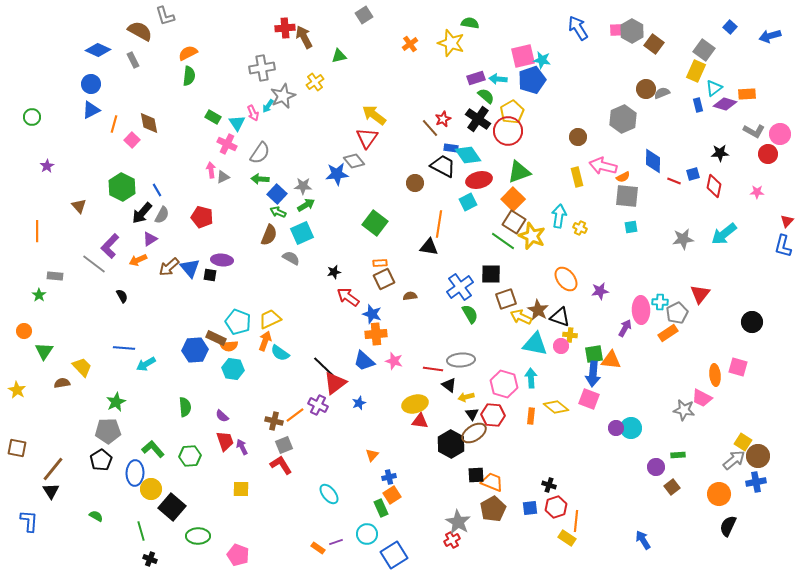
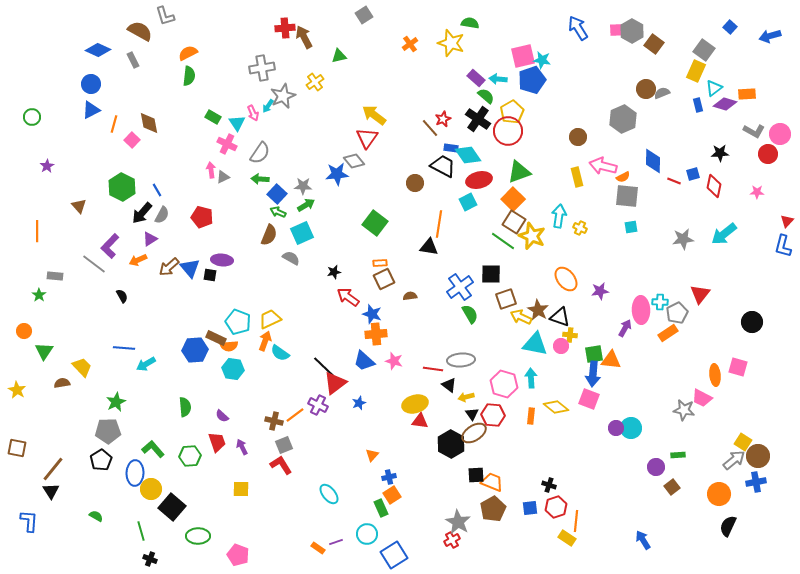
purple rectangle at (476, 78): rotated 60 degrees clockwise
red trapezoid at (225, 441): moved 8 px left, 1 px down
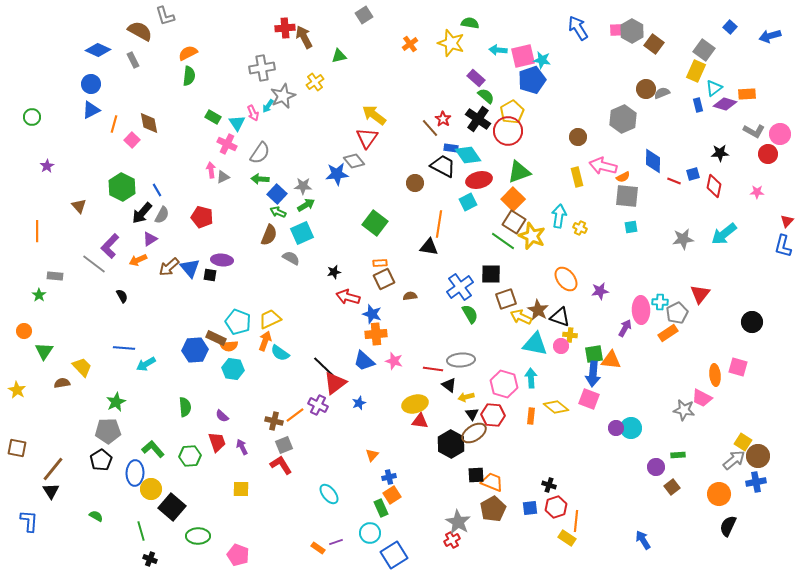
cyan arrow at (498, 79): moved 29 px up
red star at (443, 119): rotated 14 degrees counterclockwise
red arrow at (348, 297): rotated 20 degrees counterclockwise
cyan circle at (367, 534): moved 3 px right, 1 px up
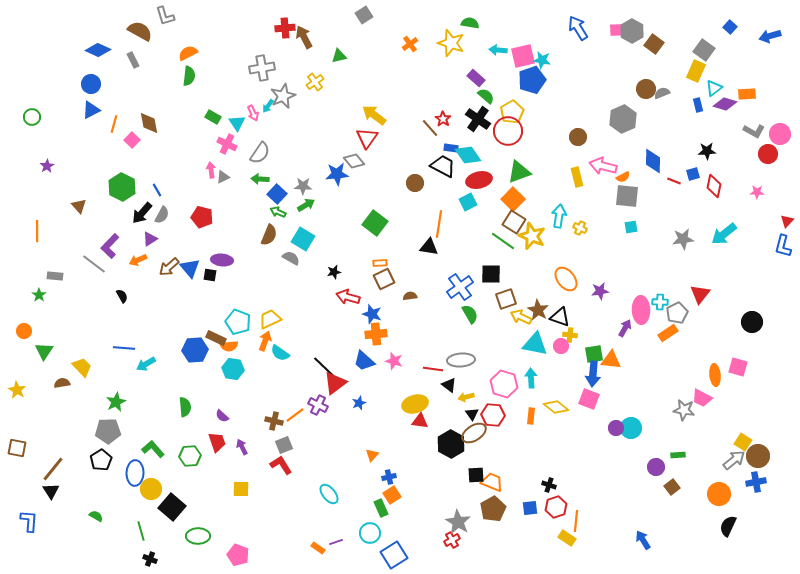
black star at (720, 153): moved 13 px left, 2 px up
cyan square at (302, 233): moved 1 px right, 6 px down; rotated 35 degrees counterclockwise
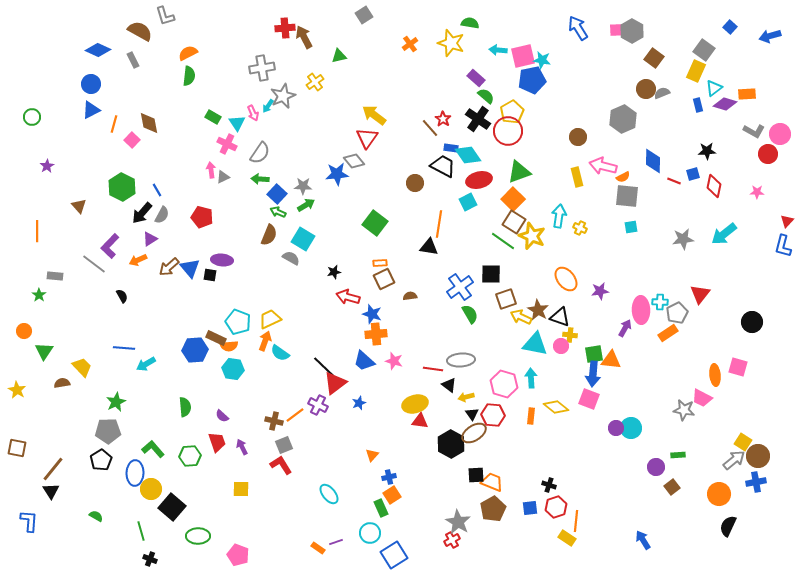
brown square at (654, 44): moved 14 px down
blue pentagon at (532, 80): rotated 8 degrees clockwise
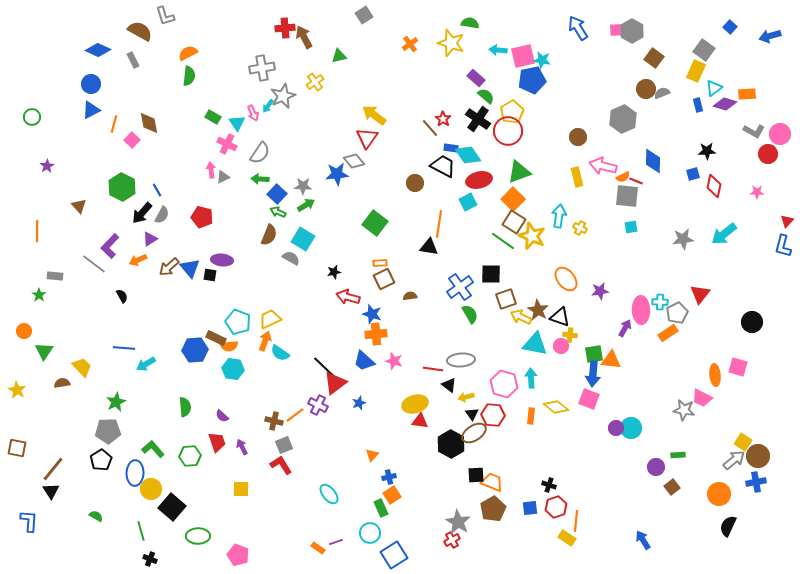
red line at (674, 181): moved 38 px left
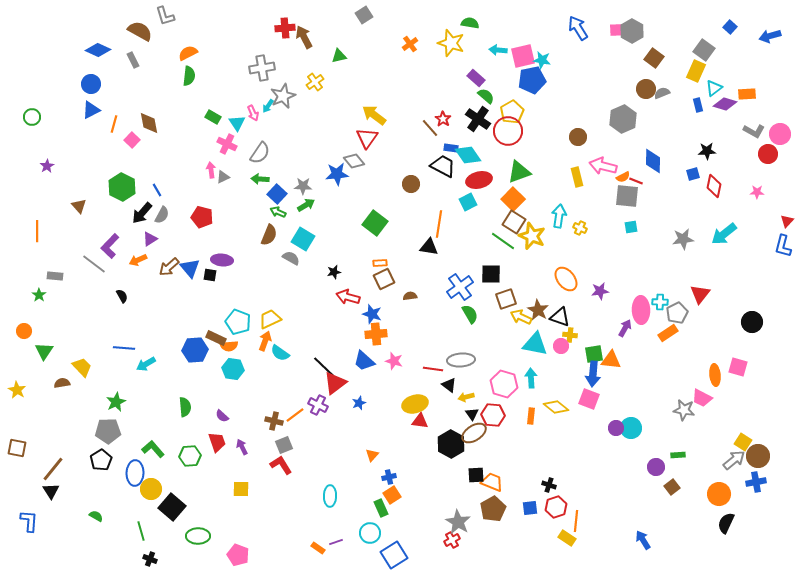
brown circle at (415, 183): moved 4 px left, 1 px down
cyan ellipse at (329, 494): moved 1 px right, 2 px down; rotated 40 degrees clockwise
black semicircle at (728, 526): moved 2 px left, 3 px up
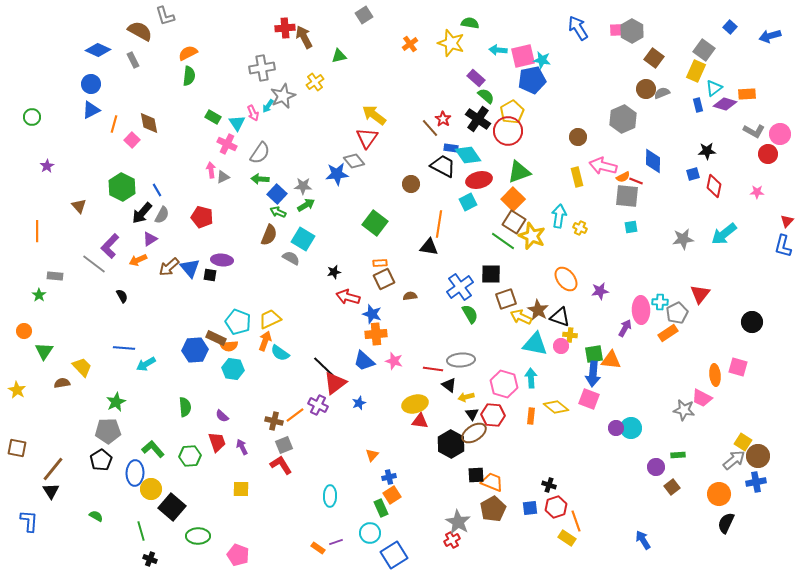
orange line at (576, 521): rotated 25 degrees counterclockwise
